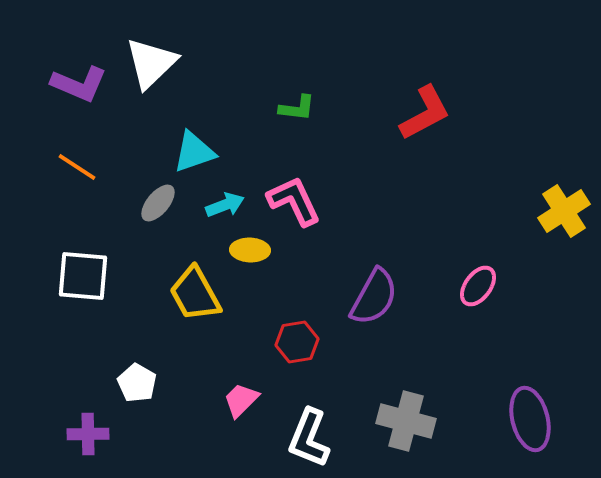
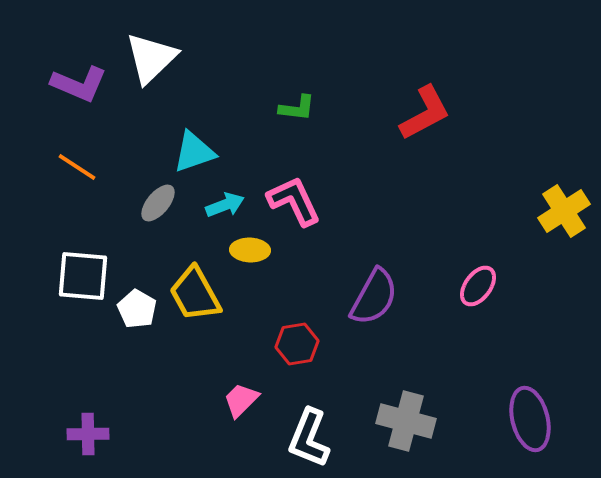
white triangle: moved 5 px up
red hexagon: moved 2 px down
white pentagon: moved 74 px up
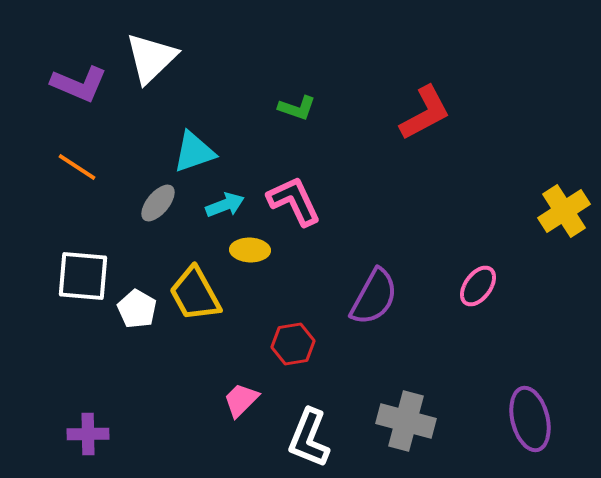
green L-shape: rotated 12 degrees clockwise
red hexagon: moved 4 px left
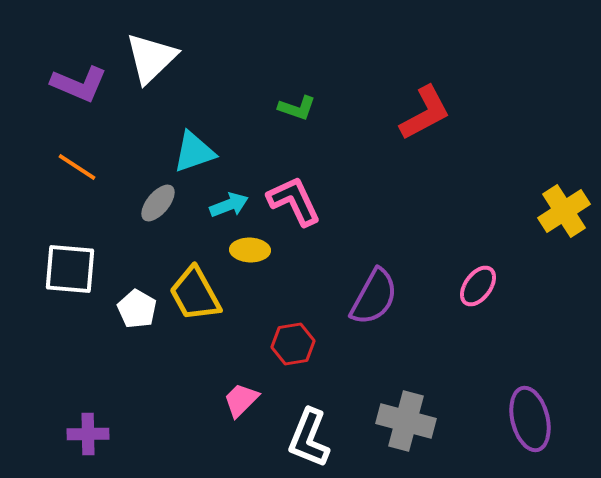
cyan arrow: moved 4 px right
white square: moved 13 px left, 7 px up
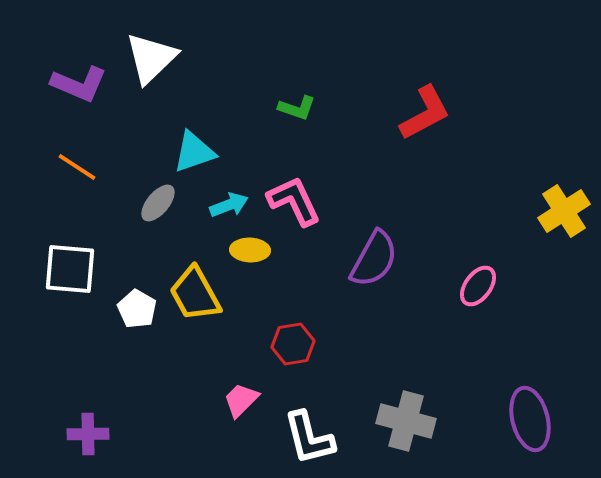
purple semicircle: moved 38 px up
white L-shape: rotated 36 degrees counterclockwise
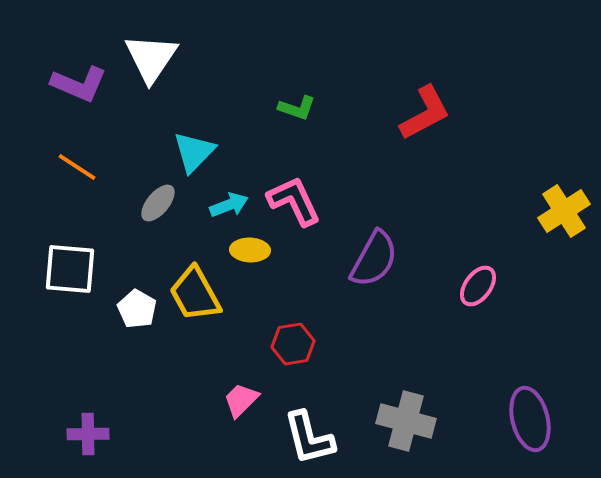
white triangle: rotated 12 degrees counterclockwise
cyan triangle: rotated 27 degrees counterclockwise
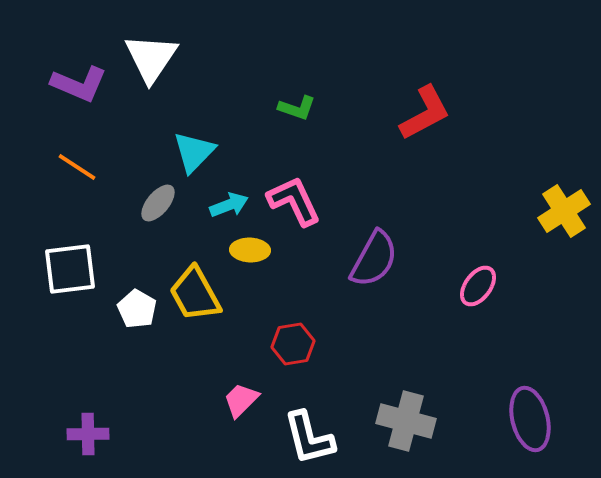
white square: rotated 12 degrees counterclockwise
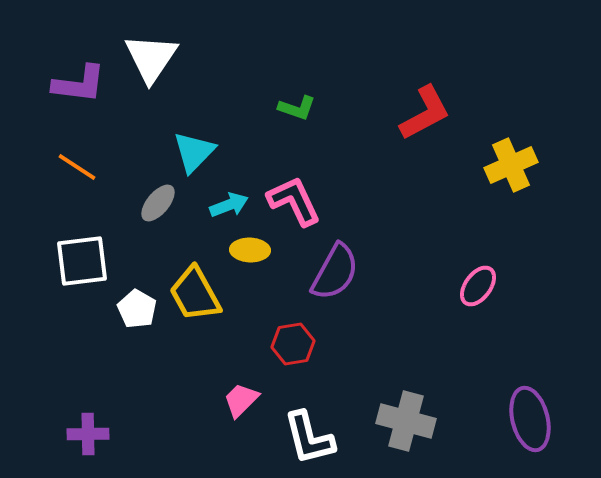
purple L-shape: rotated 16 degrees counterclockwise
yellow cross: moved 53 px left, 46 px up; rotated 9 degrees clockwise
purple semicircle: moved 39 px left, 13 px down
white square: moved 12 px right, 8 px up
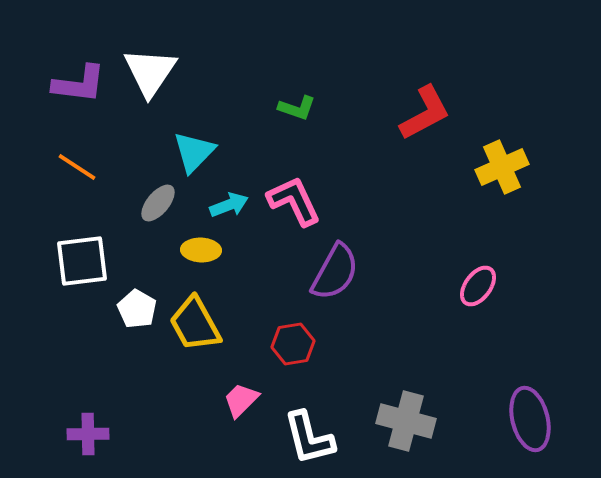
white triangle: moved 1 px left, 14 px down
yellow cross: moved 9 px left, 2 px down
yellow ellipse: moved 49 px left
yellow trapezoid: moved 30 px down
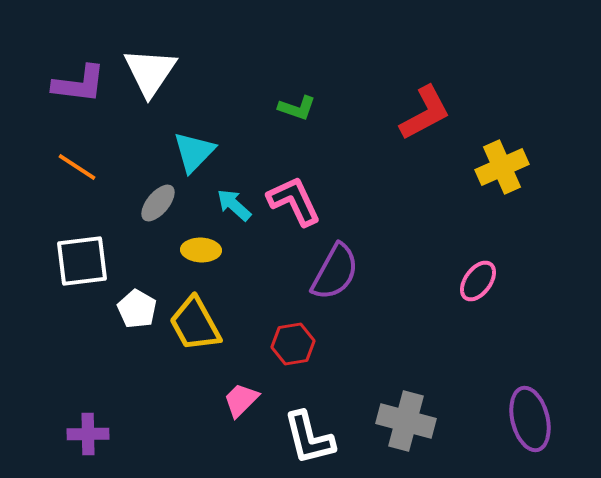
cyan arrow: moved 5 px right; rotated 117 degrees counterclockwise
pink ellipse: moved 5 px up
